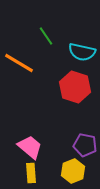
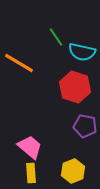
green line: moved 10 px right, 1 px down
purple pentagon: moved 19 px up
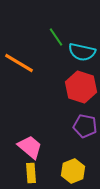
red hexagon: moved 6 px right
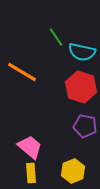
orange line: moved 3 px right, 9 px down
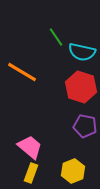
yellow rectangle: rotated 24 degrees clockwise
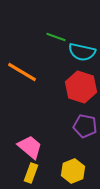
green line: rotated 36 degrees counterclockwise
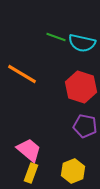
cyan semicircle: moved 9 px up
orange line: moved 2 px down
pink trapezoid: moved 1 px left, 3 px down
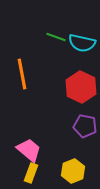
orange line: rotated 48 degrees clockwise
red hexagon: rotated 8 degrees clockwise
